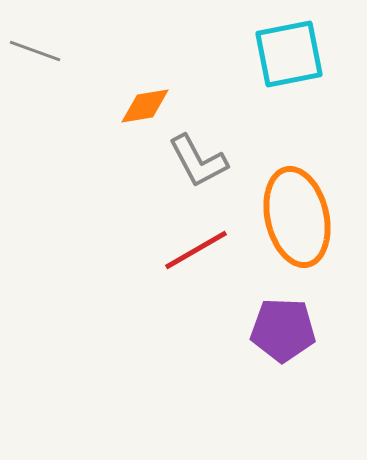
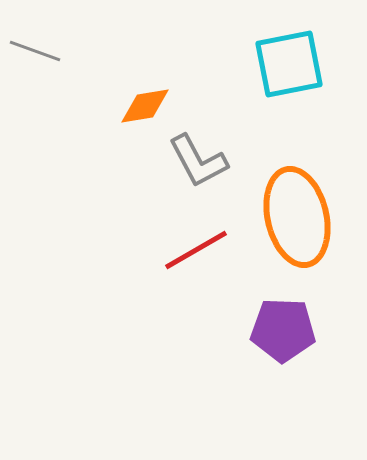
cyan square: moved 10 px down
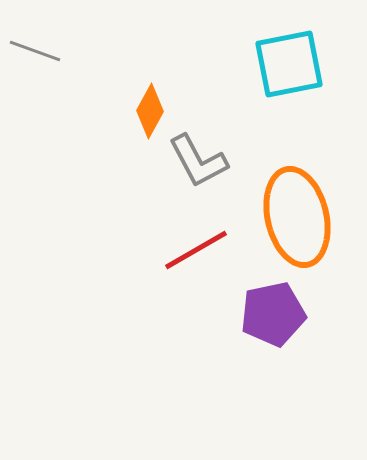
orange diamond: moved 5 px right, 5 px down; rotated 52 degrees counterclockwise
purple pentagon: moved 10 px left, 16 px up; rotated 14 degrees counterclockwise
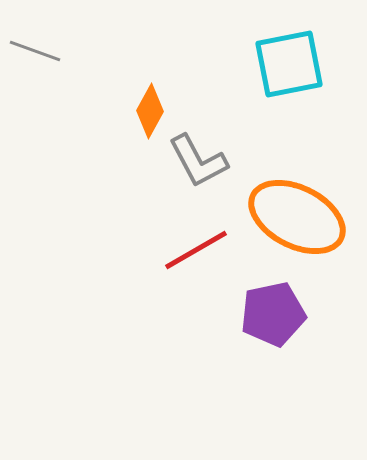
orange ellipse: rotated 50 degrees counterclockwise
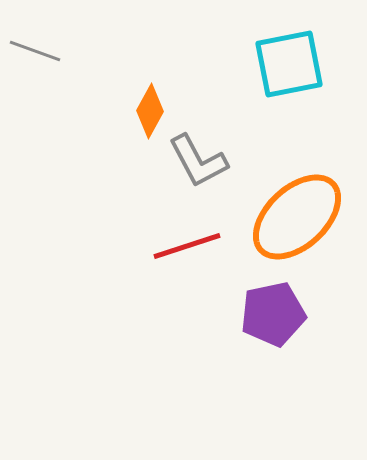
orange ellipse: rotated 70 degrees counterclockwise
red line: moved 9 px left, 4 px up; rotated 12 degrees clockwise
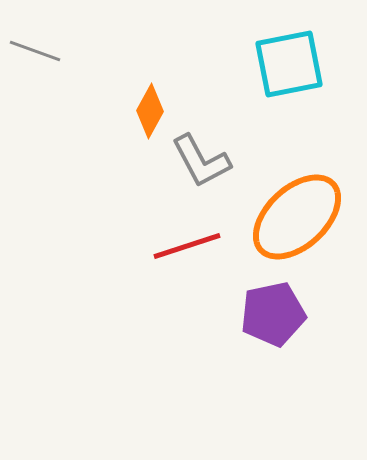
gray L-shape: moved 3 px right
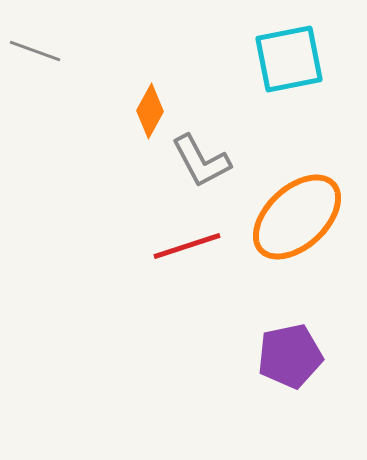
cyan square: moved 5 px up
purple pentagon: moved 17 px right, 42 px down
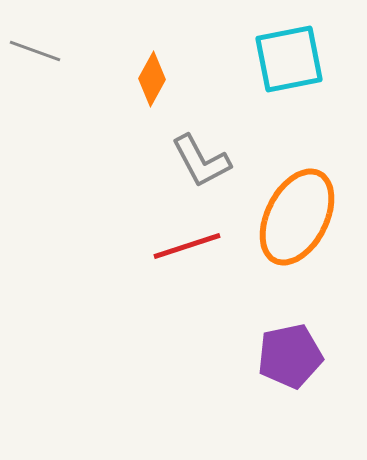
orange diamond: moved 2 px right, 32 px up
orange ellipse: rotated 20 degrees counterclockwise
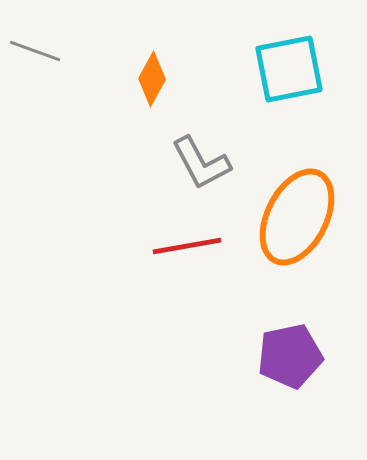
cyan square: moved 10 px down
gray L-shape: moved 2 px down
red line: rotated 8 degrees clockwise
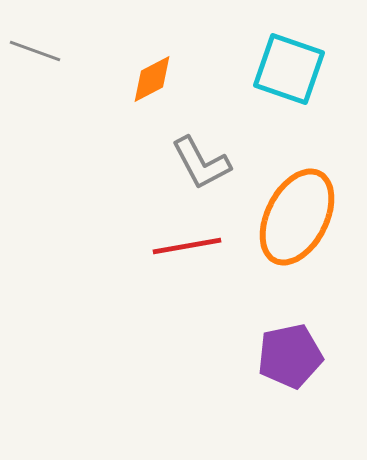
cyan square: rotated 30 degrees clockwise
orange diamond: rotated 34 degrees clockwise
